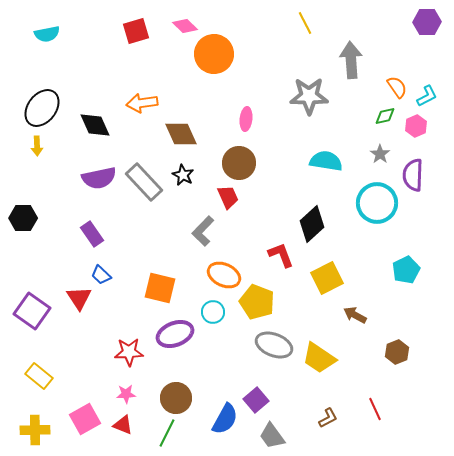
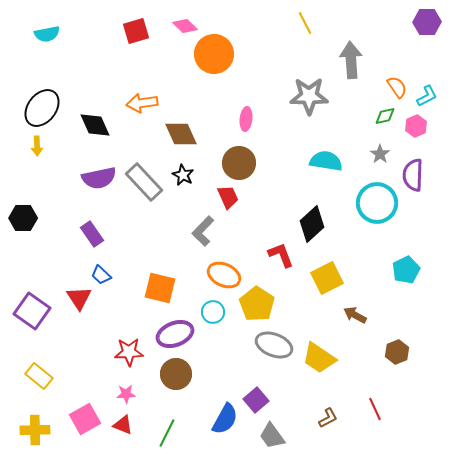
yellow pentagon at (257, 302): moved 2 px down; rotated 12 degrees clockwise
brown circle at (176, 398): moved 24 px up
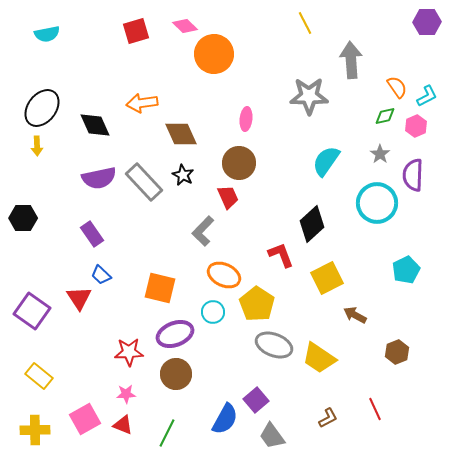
cyan semicircle at (326, 161): rotated 64 degrees counterclockwise
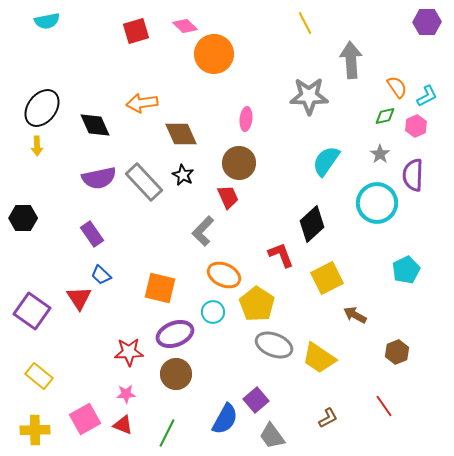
cyan semicircle at (47, 34): moved 13 px up
red line at (375, 409): moved 9 px right, 3 px up; rotated 10 degrees counterclockwise
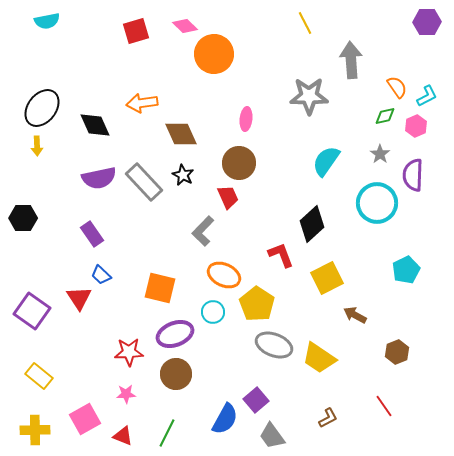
red triangle at (123, 425): moved 11 px down
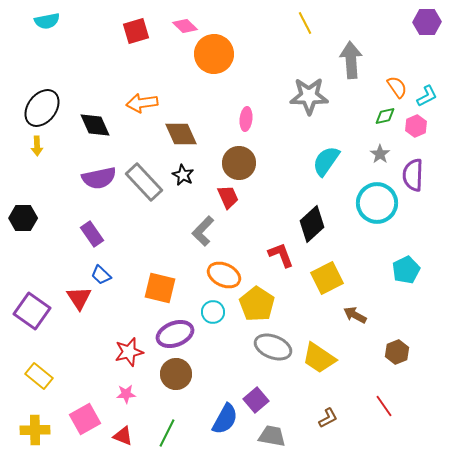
gray ellipse at (274, 345): moved 1 px left, 2 px down
red star at (129, 352): rotated 12 degrees counterclockwise
gray trapezoid at (272, 436): rotated 136 degrees clockwise
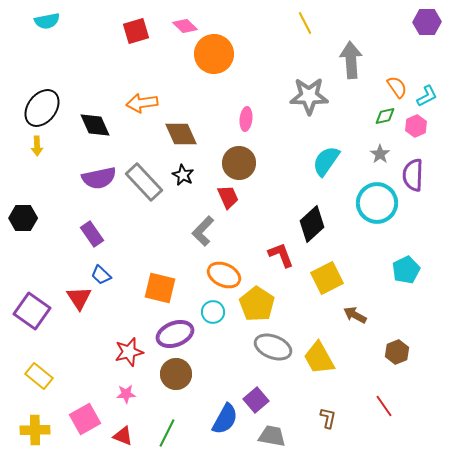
yellow trapezoid at (319, 358): rotated 27 degrees clockwise
brown L-shape at (328, 418): rotated 50 degrees counterclockwise
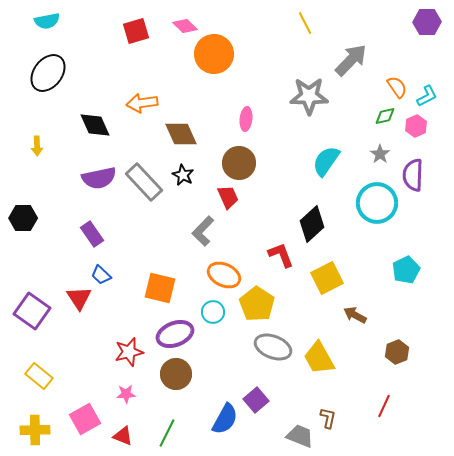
gray arrow at (351, 60): rotated 48 degrees clockwise
black ellipse at (42, 108): moved 6 px right, 35 px up
red line at (384, 406): rotated 60 degrees clockwise
gray trapezoid at (272, 436): moved 28 px right; rotated 12 degrees clockwise
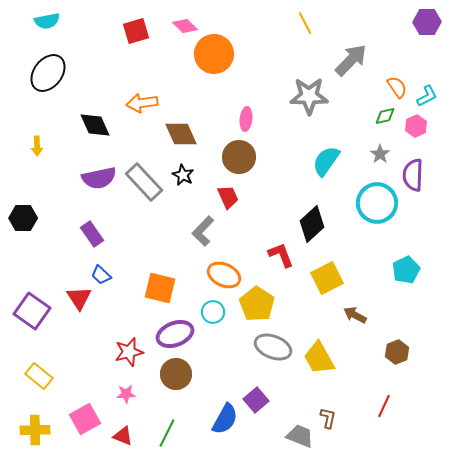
brown circle at (239, 163): moved 6 px up
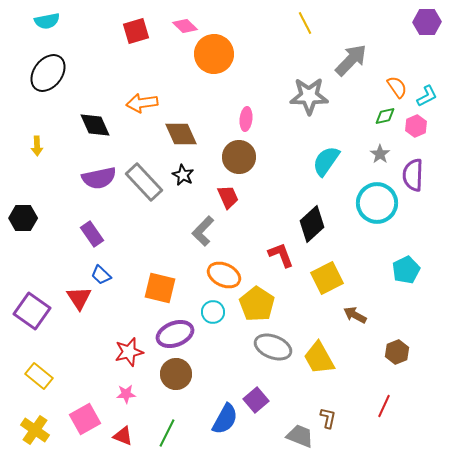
yellow cross at (35, 430): rotated 36 degrees clockwise
